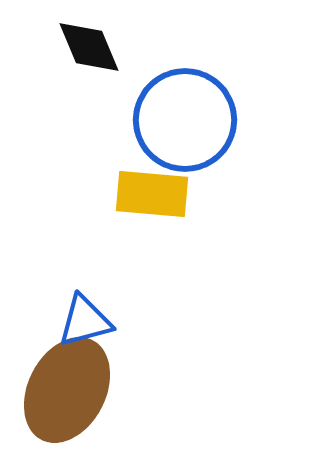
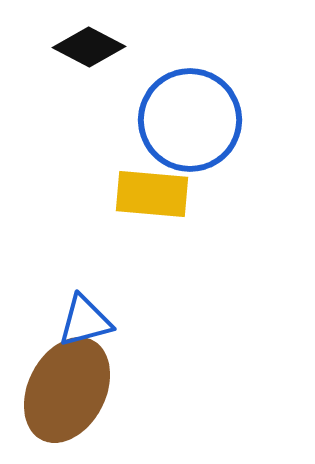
black diamond: rotated 40 degrees counterclockwise
blue circle: moved 5 px right
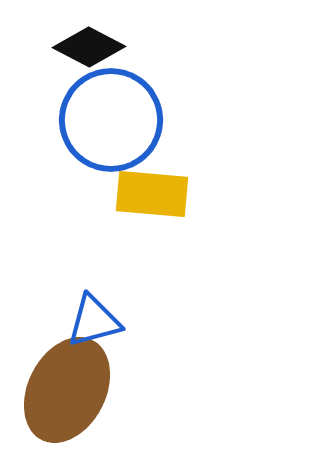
blue circle: moved 79 px left
blue triangle: moved 9 px right
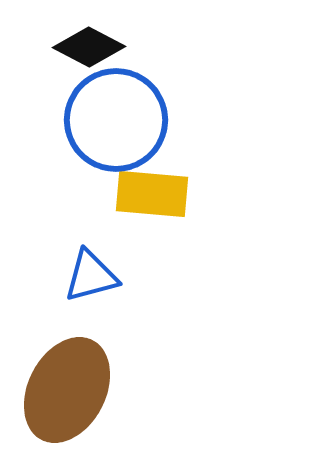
blue circle: moved 5 px right
blue triangle: moved 3 px left, 45 px up
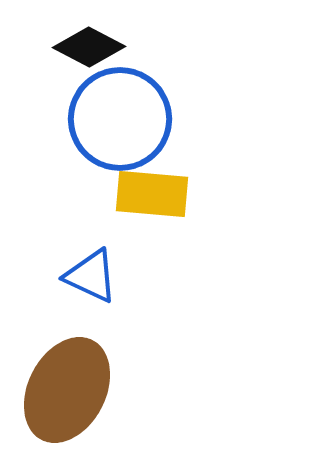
blue circle: moved 4 px right, 1 px up
blue triangle: rotated 40 degrees clockwise
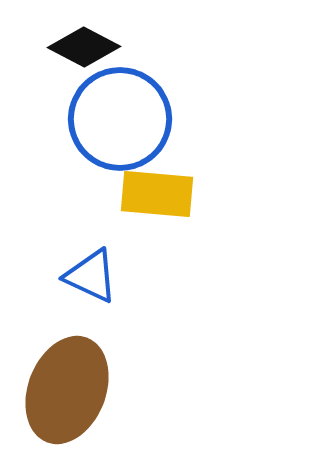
black diamond: moved 5 px left
yellow rectangle: moved 5 px right
brown ellipse: rotated 6 degrees counterclockwise
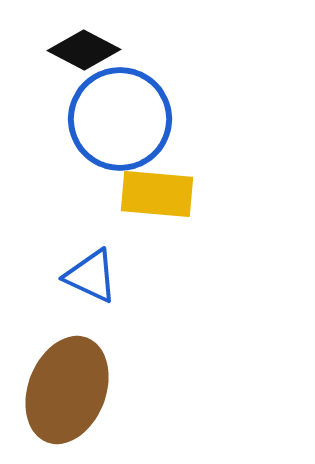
black diamond: moved 3 px down
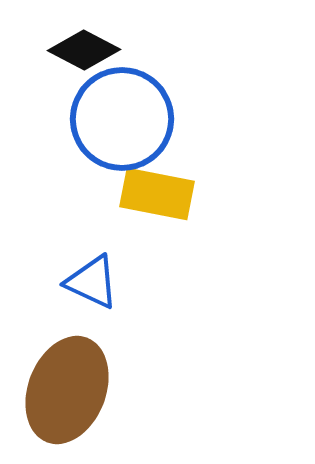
blue circle: moved 2 px right
yellow rectangle: rotated 6 degrees clockwise
blue triangle: moved 1 px right, 6 px down
